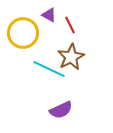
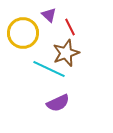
purple triangle: rotated 14 degrees clockwise
red line: moved 2 px down
brown star: moved 5 px left, 4 px up; rotated 8 degrees clockwise
purple semicircle: moved 3 px left, 7 px up
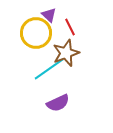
yellow circle: moved 13 px right
cyan line: rotated 60 degrees counterclockwise
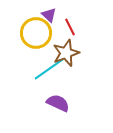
purple semicircle: rotated 130 degrees counterclockwise
